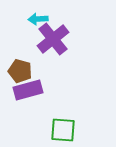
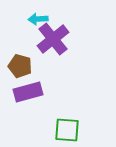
brown pentagon: moved 5 px up
purple rectangle: moved 2 px down
green square: moved 4 px right
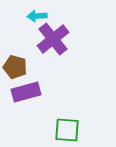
cyan arrow: moved 1 px left, 3 px up
brown pentagon: moved 5 px left, 1 px down
purple rectangle: moved 2 px left
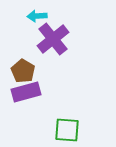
brown pentagon: moved 8 px right, 4 px down; rotated 15 degrees clockwise
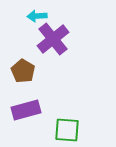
purple rectangle: moved 18 px down
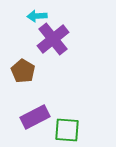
purple rectangle: moved 9 px right, 7 px down; rotated 12 degrees counterclockwise
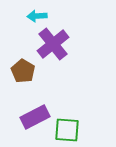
purple cross: moved 5 px down
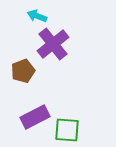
cyan arrow: rotated 24 degrees clockwise
brown pentagon: rotated 20 degrees clockwise
